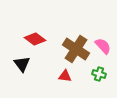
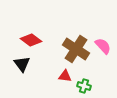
red diamond: moved 4 px left, 1 px down
green cross: moved 15 px left, 12 px down
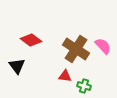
black triangle: moved 5 px left, 2 px down
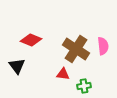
red diamond: rotated 15 degrees counterclockwise
pink semicircle: rotated 36 degrees clockwise
red triangle: moved 2 px left, 2 px up
green cross: rotated 24 degrees counterclockwise
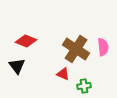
red diamond: moved 5 px left, 1 px down
pink semicircle: moved 1 px down
red triangle: rotated 16 degrees clockwise
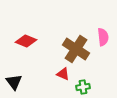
pink semicircle: moved 10 px up
black triangle: moved 3 px left, 16 px down
green cross: moved 1 px left, 1 px down
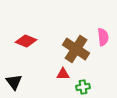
red triangle: rotated 24 degrees counterclockwise
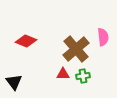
brown cross: rotated 16 degrees clockwise
green cross: moved 11 px up
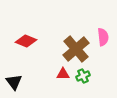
green cross: rotated 16 degrees counterclockwise
